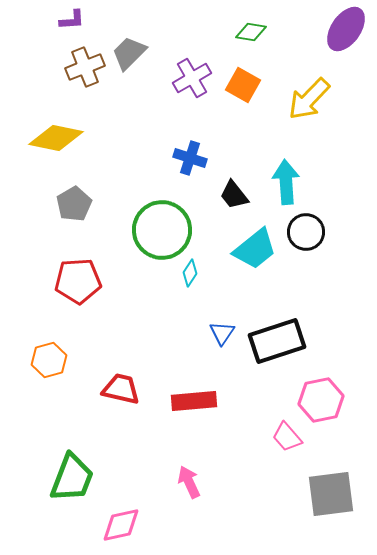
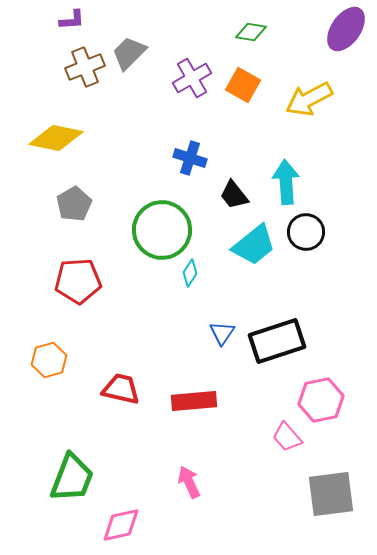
yellow arrow: rotated 18 degrees clockwise
cyan trapezoid: moved 1 px left, 4 px up
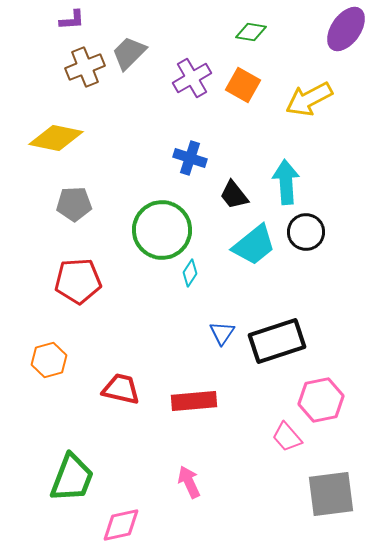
gray pentagon: rotated 28 degrees clockwise
